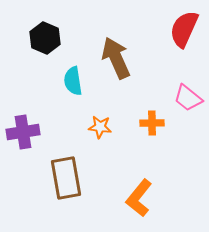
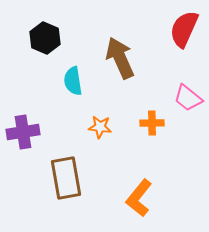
brown arrow: moved 4 px right
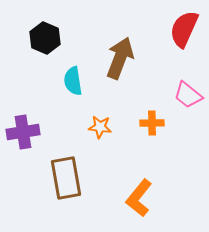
brown arrow: rotated 45 degrees clockwise
pink trapezoid: moved 3 px up
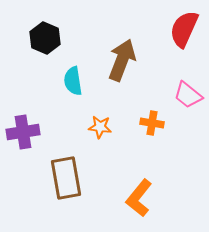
brown arrow: moved 2 px right, 2 px down
orange cross: rotated 10 degrees clockwise
